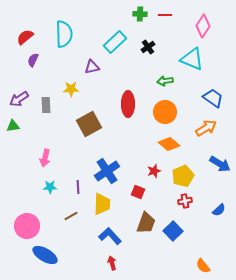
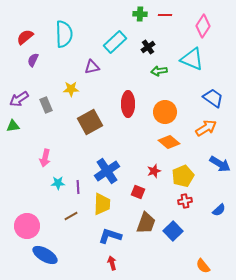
green arrow: moved 6 px left, 10 px up
gray rectangle: rotated 21 degrees counterclockwise
brown square: moved 1 px right, 2 px up
orange diamond: moved 2 px up
cyan star: moved 8 px right, 4 px up
blue L-shape: rotated 30 degrees counterclockwise
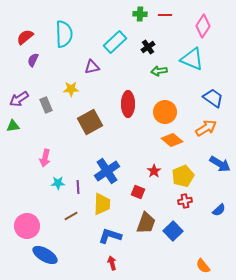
orange diamond: moved 3 px right, 2 px up
red star: rotated 16 degrees counterclockwise
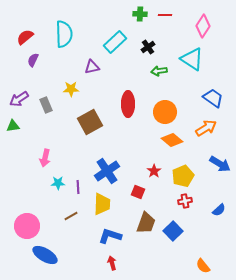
cyan triangle: rotated 10 degrees clockwise
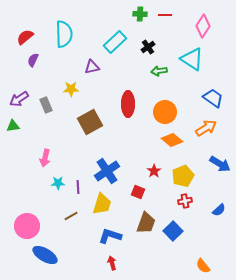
yellow trapezoid: rotated 15 degrees clockwise
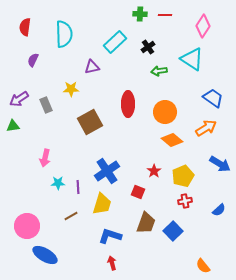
red semicircle: moved 10 px up; rotated 42 degrees counterclockwise
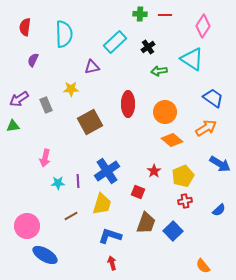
purple line: moved 6 px up
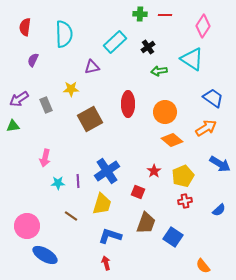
brown square: moved 3 px up
brown line: rotated 64 degrees clockwise
blue square: moved 6 px down; rotated 12 degrees counterclockwise
red arrow: moved 6 px left
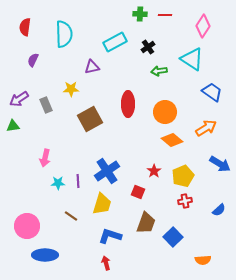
cyan rectangle: rotated 15 degrees clockwise
blue trapezoid: moved 1 px left, 6 px up
blue square: rotated 12 degrees clockwise
blue ellipse: rotated 30 degrees counterclockwise
orange semicircle: moved 6 px up; rotated 56 degrees counterclockwise
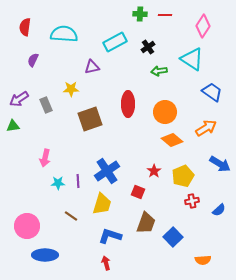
cyan semicircle: rotated 84 degrees counterclockwise
brown square: rotated 10 degrees clockwise
red cross: moved 7 px right
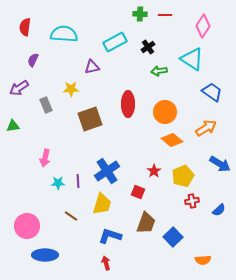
purple arrow: moved 11 px up
